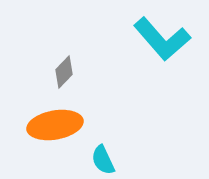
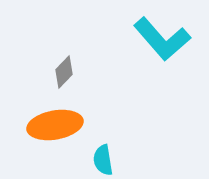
cyan semicircle: rotated 16 degrees clockwise
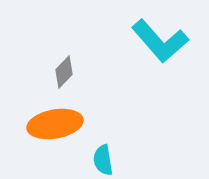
cyan L-shape: moved 2 px left, 2 px down
orange ellipse: moved 1 px up
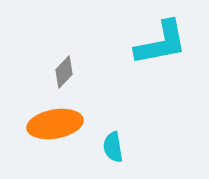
cyan L-shape: moved 1 px right, 2 px down; rotated 60 degrees counterclockwise
cyan semicircle: moved 10 px right, 13 px up
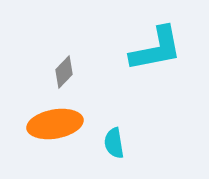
cyan L-shape: moved 5 px left, 6 px down
cyan semicircle: moved 1 px right, 4 px up
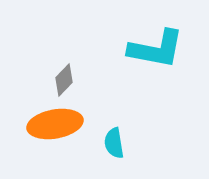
cyan L-shape: rotated 22 degrees clockwise
gray diamond: moved 8 px down
